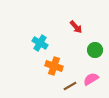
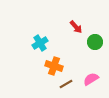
cyan cross: rotated 28 degrees clockwise
green circle: moved 8 px up
brown line: moved 4 px left, 2 px up
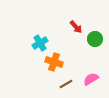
green circle: moved 3 px up
orange cross: moved 4 px up
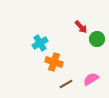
red arrow: moved 5 px right
green circle: moved 2 px right
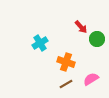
orange cross: moved 12 px right
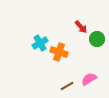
orange cross: moved 7 px left, 10 px up
pink semicircle: moved 2 px left
brown line: moved 1 px right, 2 px down
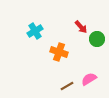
cyan cross: moved 5 px left, 12 px up
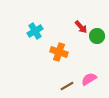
green circle: moved 3 px up
